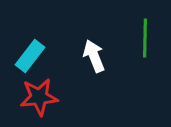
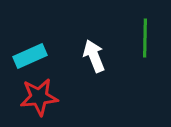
cyan rectangle: rotated 28 degrees clockwise
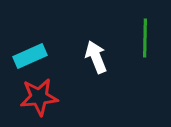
white arrow: moved 2 px right, 1 px down
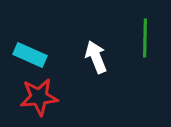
cyan rectangle: moved 1 px up; rotated 48 degrees clockwise
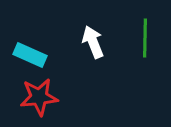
white arrow: moved 3 px left, 15 px up
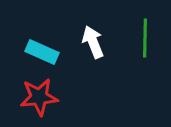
cyan rectangle: moved 12 px right, 3 px up
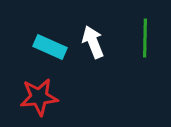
cyan rectangle: moved 8 px right, 5 px up
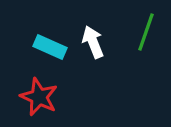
green line: moved 1 px right, 6 px up; rotated 18 degrees clockwise
red star: rotated 30 degrees clockwise
